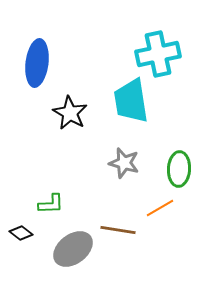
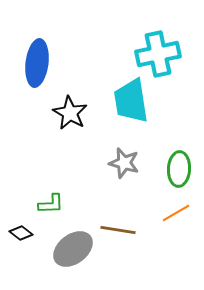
orange line: moved 16 px right, 5 px down
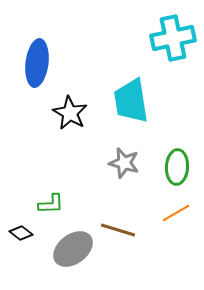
cyan cross: moved 15 px right, 16 px up
green ellipse: moved 2 px left, 2 px up
brown line: rotated 8 degrees clockwise
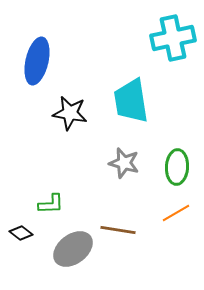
blue ellipse: moved 2 px up; rotated 6 degrees clockwise
black star: rotated 20 degrees counterclockwise
brown line: rotated 8 degrees counterclockwise
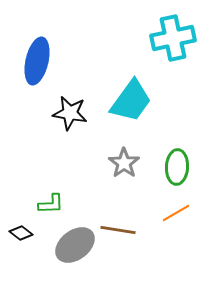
cyan trapezoid: rotated 135 degrees counterclockwise
gray star: rotated 20 degrees clockwise
gray ellipse: moved 2 px right, 4 px up
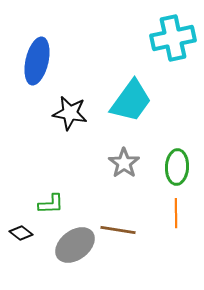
orange line: rotated 60 degrees counterclockwise
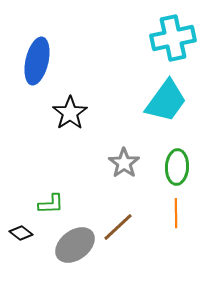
cyan trapezoid: moved 35 px right
black star: rotated 28 degrees clockwise
brown line: moved 3 px up; rotated 52 degrees counterclockwise
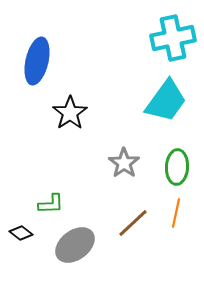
orange line: rotated 12 degrees clockwise
brown line: moved 15 px right, 4 px up
